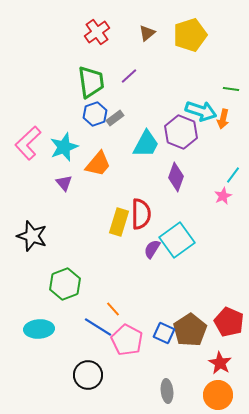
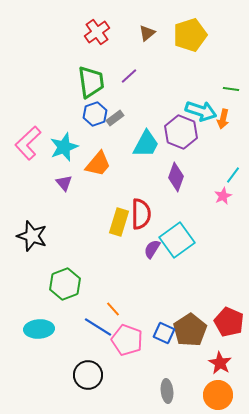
pink pentagon: rotated 8 degrees counterclockwise
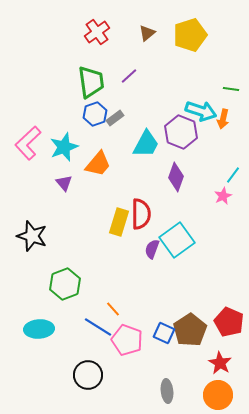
purple semicircle: rotated 12 degrees counterclockwise
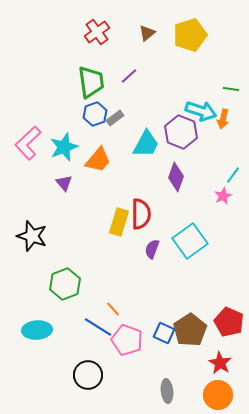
orange trapezoid: moved 4 px up
cyan square: moved 13 px right, 1 px down
cyan ellipse: moved 2 px left, 1 px down
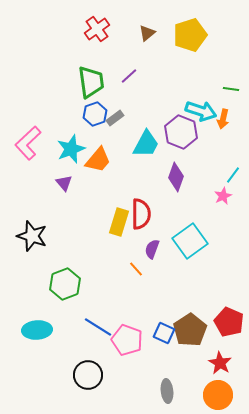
red cross: moved 3 px up
cyan star: moved 7 px right, 2 px down
orange line: moved 23 px right, 40 px up
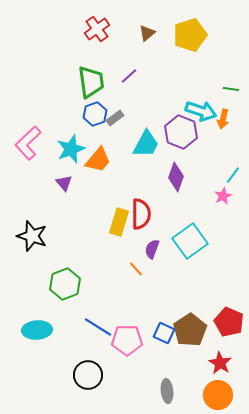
pink pentagon: rotated 20 degrees counterclockwise
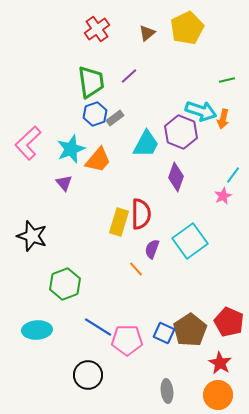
yellow pentagon: moved 3 px left, 7 px up; rotated 8 degrees counterclockwise
green line: moved 4 px left, 9 px up; rotated 21 degrees counterclockwise
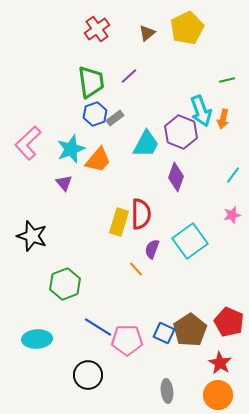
cyan arrow: rotated 52 degrees clockwise
pink star: moved 9 px right, 19 px down; rotated 12 degrees clockwise
cyan ellipse: moved 9 px down
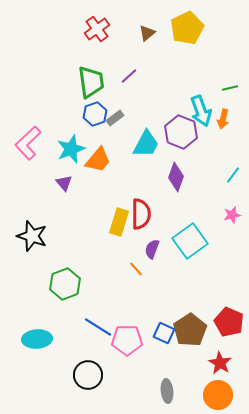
green line: moved 3 px right, 8 px down
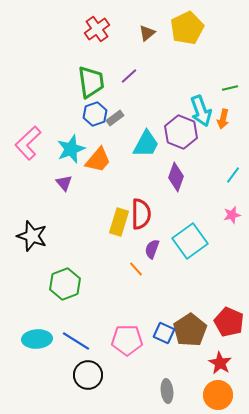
blue line: moved 22 px left, 14 px down
